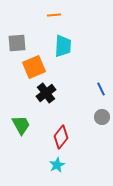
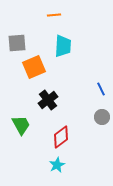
black cross: moved 2 px right, 7 px down
red diamond: rotated 15 degrees clockwise
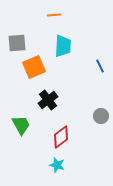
blue line: moved 1 px left, 23 px up
gray circle: moved 1 px left, 1 px up
cyan star: rotated 28 degrees counterclockwise
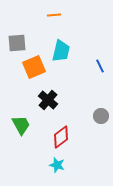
cyan trapezoid: moved 2 px left, 5 px down; rotated 10 degrees clockwise
black cross: rotated 12 degrees counterclockwise
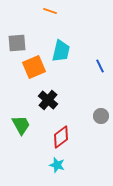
orange line: moved 4 px left, 4 px up; rotated 24 degrees clockwise
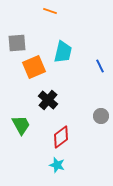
cyan trapezoid: moved 2 px right, 1 px down
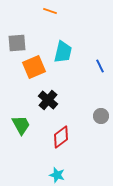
cyan star: moved 10 px down
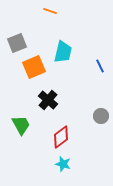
gray square: rotated 18 degrees counterclockwise
cyan star: moved 6 px right, 11 px up
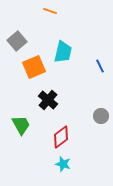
gray square: moved 2 px up; rotated 18 degrees counterclockwise
